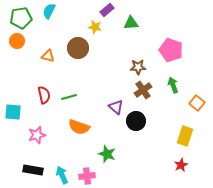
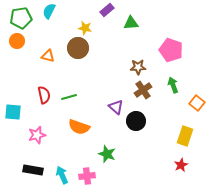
yellow star: moved 10 px left, 1 px down
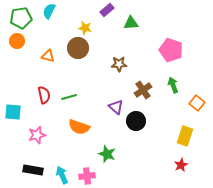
brown star: moved 19 px left, 3 px up
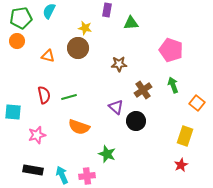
purple rectangle: rotated 40 degrees counterclockwise
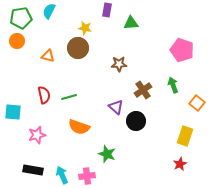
pink pentagon: moved 11 px right
red star: moved 1 px left, 1 px up
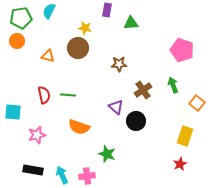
green line: moved 1 px left, 2 px up; rotated 21 degrees clockwise
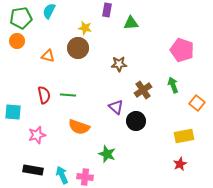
yellow rectangle: moved 1 px left; rotated 60 degrees clockwise
pink cross: moved 2 px left, 1 px down; rotated 14 degrees clockwise
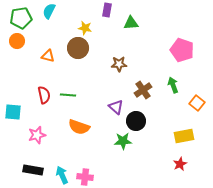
green star: moved 16 px right, 13 px up; rotated 24 degrees counterclockwise
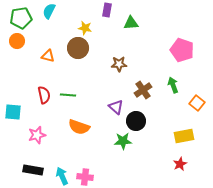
cyan arrow: moved 1 px down
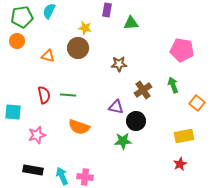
green pentagon: moved 1 px right, 1 px up
pink pentagon: rotated 10 degrees counterclockwise
purple triangle: rotated 28 degrees counterclockwise
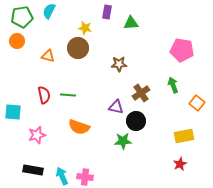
purple rectangle: moved 2 px down
brown cross: moved 2 px left, 3 px down
